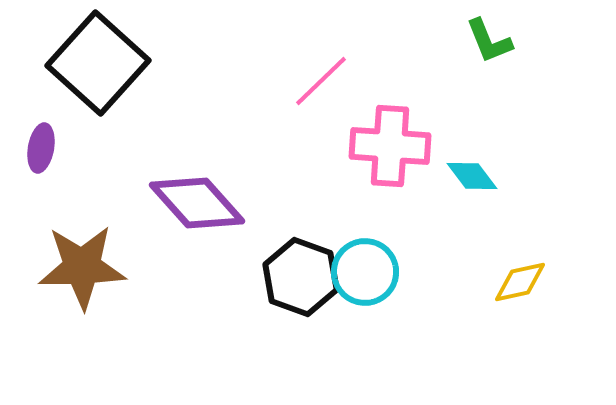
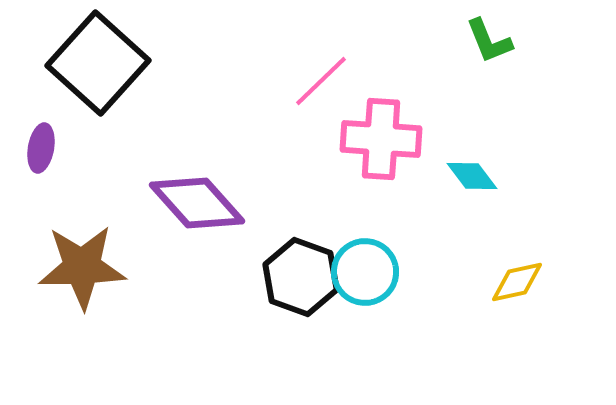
pink cross: moved 9 px left, 7 px up
yellow diamond: moved 3 px left
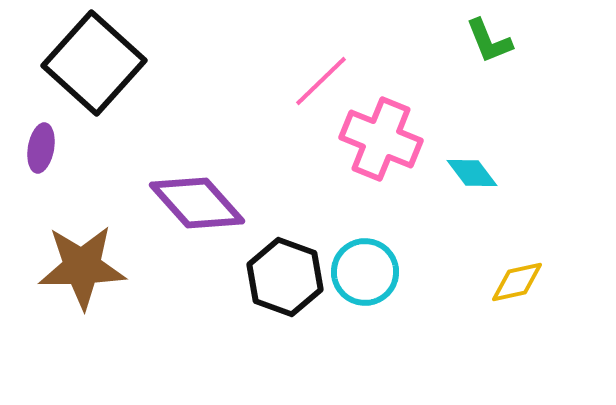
black square: moved 4 px left
pink cross: rotated 18 degrees clockwise
cyan diamond: moved 3 px up
black hexagon: moved 16 px left
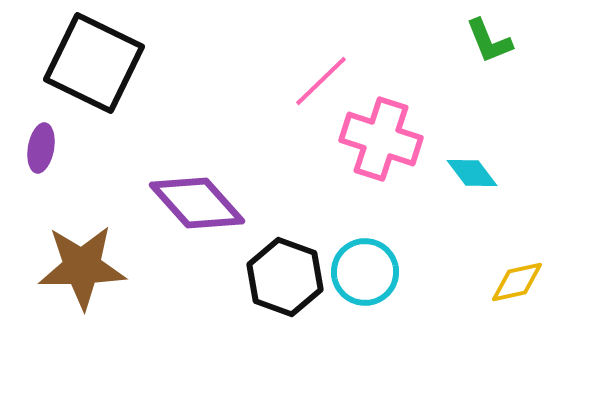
black square: rotated 16 degrees counterclockwise
pink cross: rotated 4 degrees counterclockwise
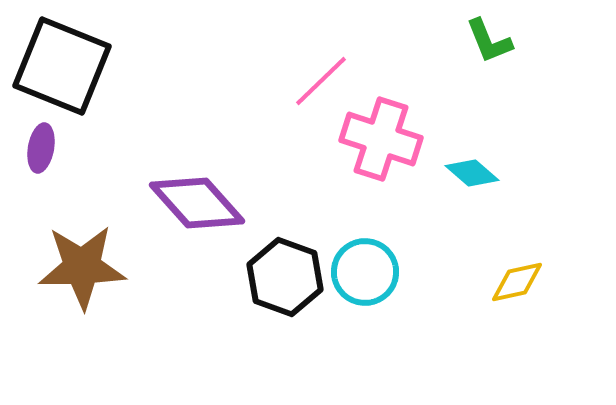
black square: moved 32 px left, 3 px down; rotated 4 degrees counterclockwise
cyan diamond: rotated 12 degrees counterclockwise
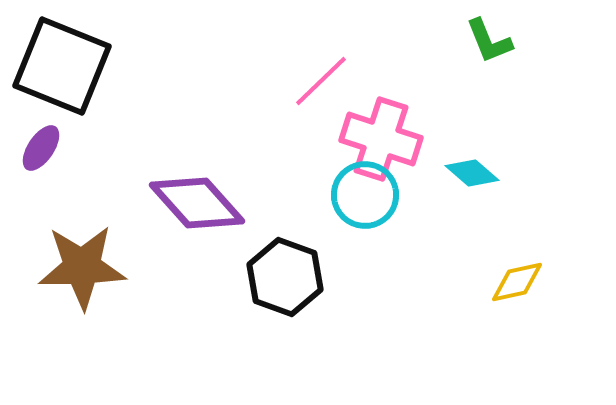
purple ellipse: rotated 24 degrees clockwise
cyan circle: moved 77 px up
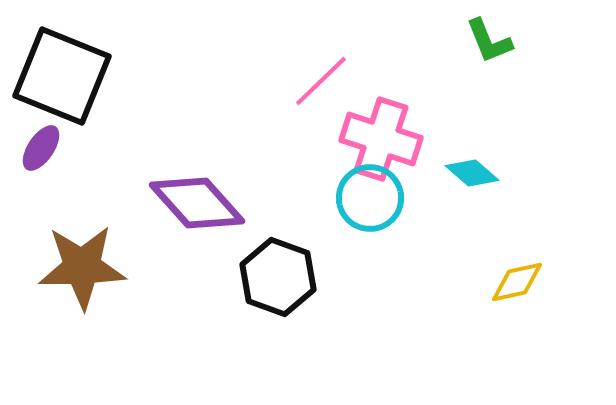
black square: moved 10 px down
cyan circle: moved 5 px right, 3 px down
black hexagon: moved 7 px left
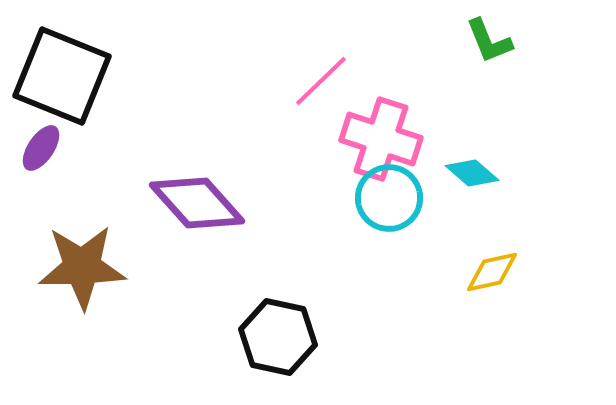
cyan circle: moved 19 px right
black hexagon: moved 60 px down; rotated 8 degrees counterclockwise
yellow diamond: moved 25 px left, 10 px up
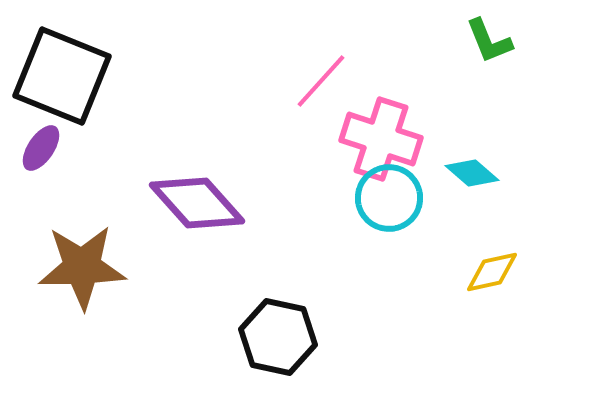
pink line: rotated 4 degrees counterclockwise
